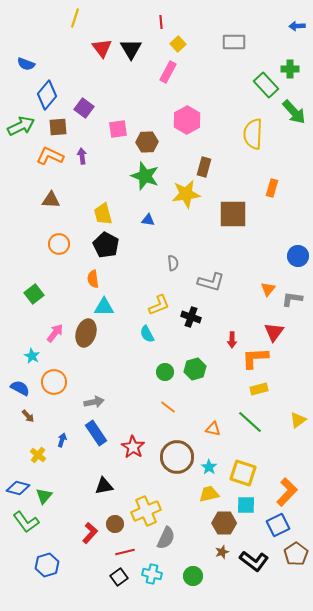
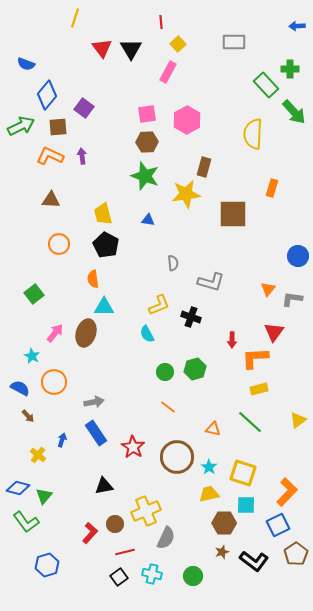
pink square at (118, 129): moved 29 px right, 15 px up
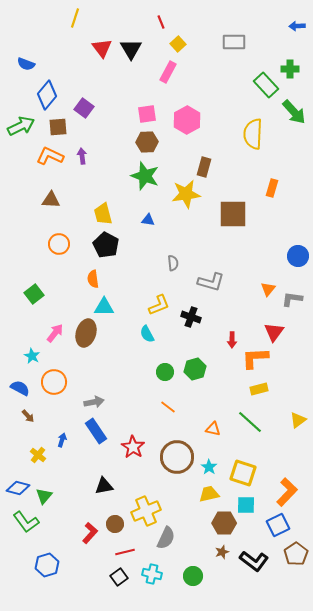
red line at (161, 22): rotated 16 degrees counterclockwise
blue rectangle at (96, 433): moved 2 px up
